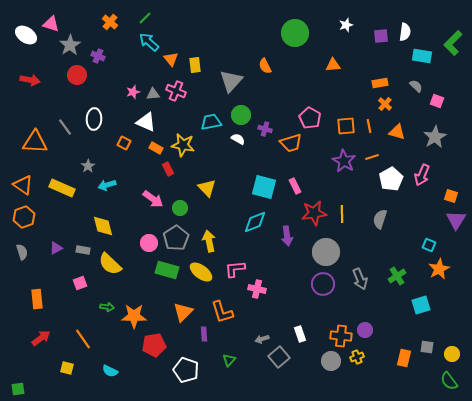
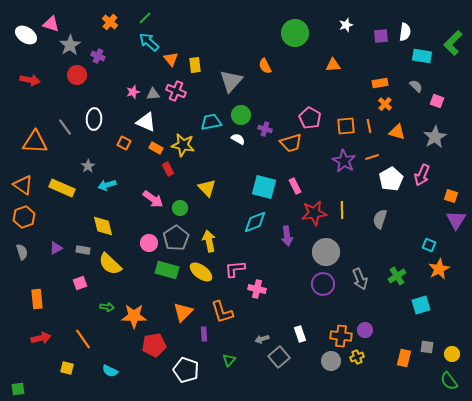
yellow line at (342, 214): moved 4 px up
red arrow at (41, 338): rotated 24 degrees clockwise
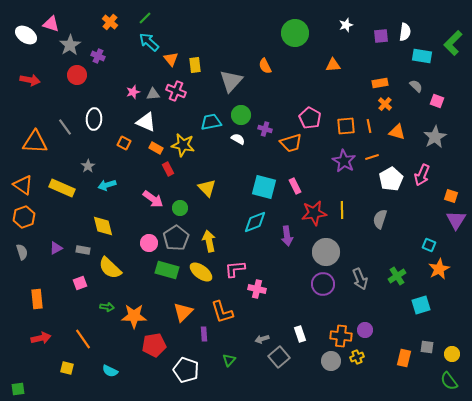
yellow semicircle at (110, 264): moved 4 px down
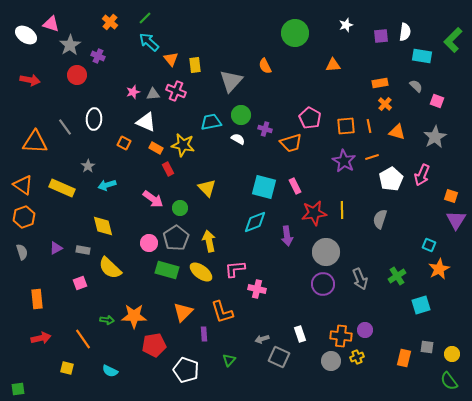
green L-shape at (453, 43): moved 3 px up
green arrow at (107, 307): moved 13 px down
gray square at (279, 357): rotated 25 degrees counterclockwise
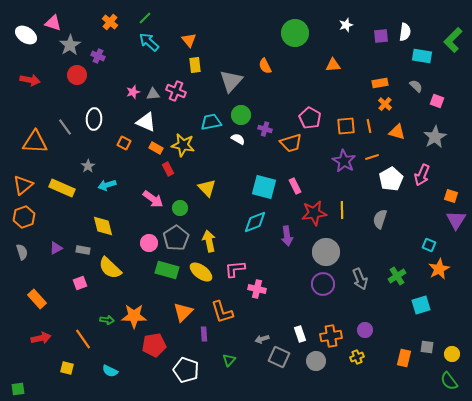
pink triangle at (51, 24): moved 2 px right, 1 px up
orange triangle at (171, 59): moved 18 px right, 19 px up
orange triangle at (23, 185): rotated 45 degrees clockwise
orange rectangle at (37, 299): rotated 36 degrees counterclockwise
orange cross at (341, 336): moved 10 px left; rotated 15 degrees counterclockwise
gray circle at (331, 361): moved 15 px left
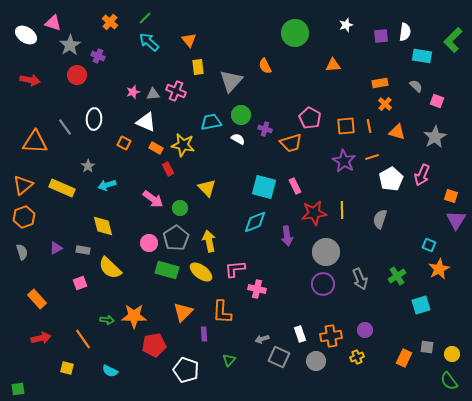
yellow rectangle at (195, 65): moved 3 px right, 2 px down
orange L-shape at (222, 312): rotated 20 degrees clockwise
orange rectangle at (404, 358): rotated 12 degrees clockwise
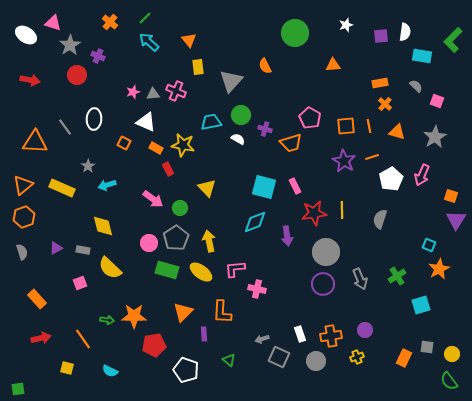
green triangle at (229, 360): rotated 32 degrees counterclockwise
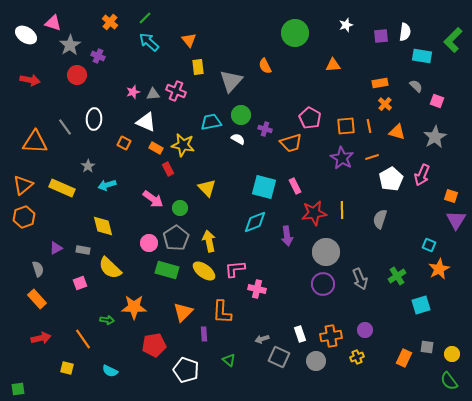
purple star at (344, 161): moved 2 px left, 3 px up
gray semicircle at (22, 252): moved 16 px right, 17 px down
yellow ellipse at (201, 272): moved 3 px right, 1 px up
orange star at (134, 316): moved 9 px up
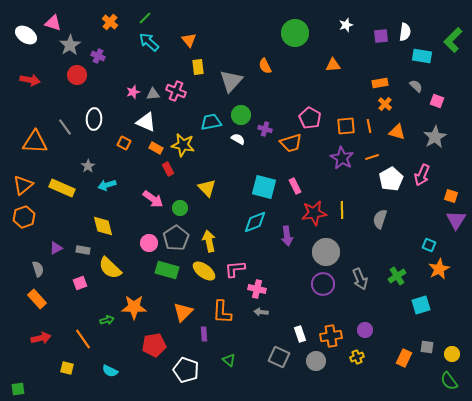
green arrow at (107, 320): rotated 24 degrees counterclockwise
gray arrow at (262, 339): moved 1 px left, 27 px up; rotated 24 degrees clockwise
